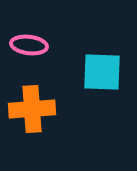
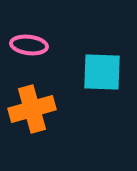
orange cross: rotated 12 degrees counterclockwise
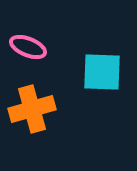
pink ellipse: moved 1 px left, 2 px down; rotated 15 degrees clockwise
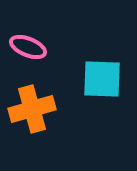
cyan square: moved 7 px down
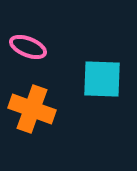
orange cross: rotated 36 degrees clockwise
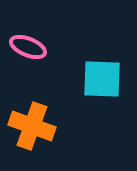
orange cross: moved 17 px down
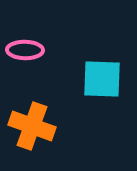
pink ellipse: moved 3 px left, 3 px down; rotated 21 degrees counterclockwise
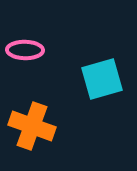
cyan square: rotated 18 degrees counterclockwise
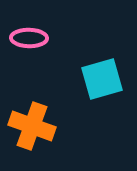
pink ellipse: moved 4 px right, 12 px up
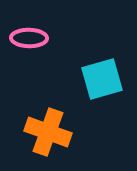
orange cross: moved 16 px right, 6 px down
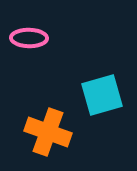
cyan square: moved 16 px down
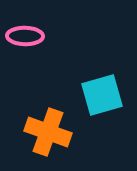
pink ellipse: moved 4 px left, 2 px up
